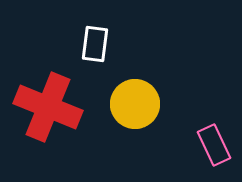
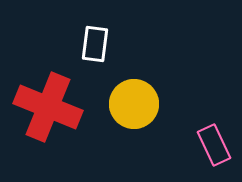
yellow circle: moved 1 px left
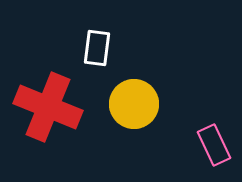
white rectangle: moved 2 px right, 4 px down
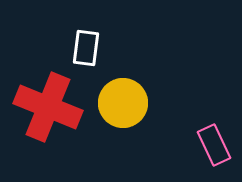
white rectangle: moved 11 px left
yellow circle: moved 11 px left, 1 px up
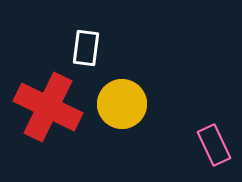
yellow circle: moved 1 px left, 1 px down
red cross: rotated 4 degrees clockwise
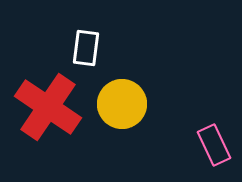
red cross: rotated 8 degrees clockwise
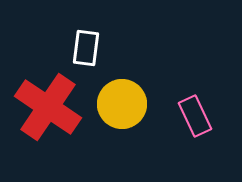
pink rectangle: moved 19 px left, 29 px up
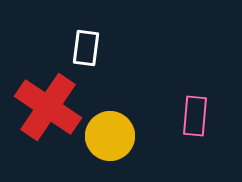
yellow circle: moved 12 px left, 32 px down
pink rectangle: rotated 30 degrees clockwise
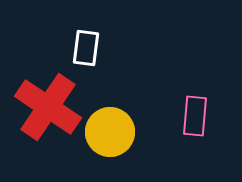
yellow circle: moved 4 px up
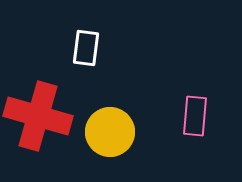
red cross: moved 10 px left, 9 px down; rotated 18 degrees counterclockwise
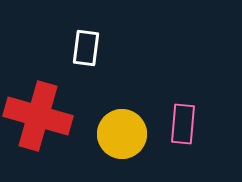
pink rectangle: moved 12 px left, 8 px down
yellow circle: moved 12 px right, 2 px down
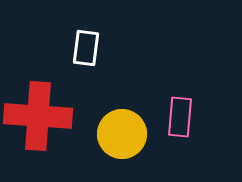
red cross: rotated 12 degrees counterclockwise
pink rectangle: moved 3 px left, 7 px up
